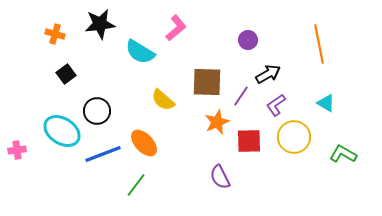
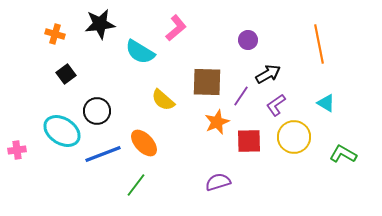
purple semicircle: moved 2 px left, 5 px down; rotated 100 degrees clockwise
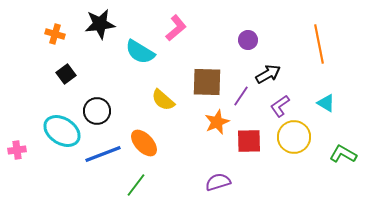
purple L-shape: moved 4 px right, 1 px down
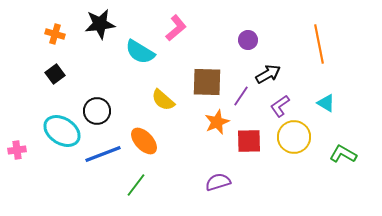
black square: moved 11 px left
orange ellipse: moved 2 px up
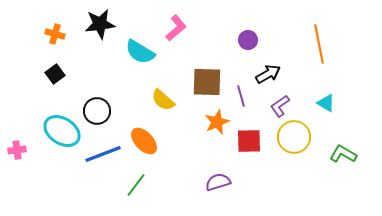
purple line: rotated 50 degrees counterclockwise
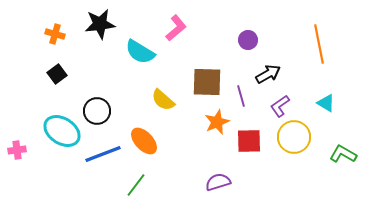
black square: moved 2 px right
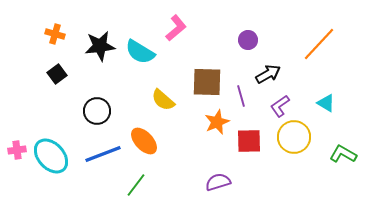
black star: moved 22 px down
orange line: rotated 54 degrees clockwise
cyan ellipse: moved 11 px left, 25 px down; rotated 15 degrees clockwise
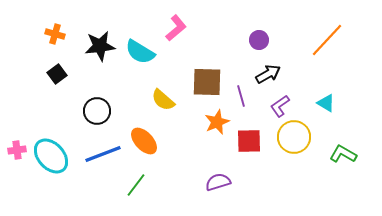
purple circle: moved 11 px right
orange line: moved 8 px right, 4 px up
